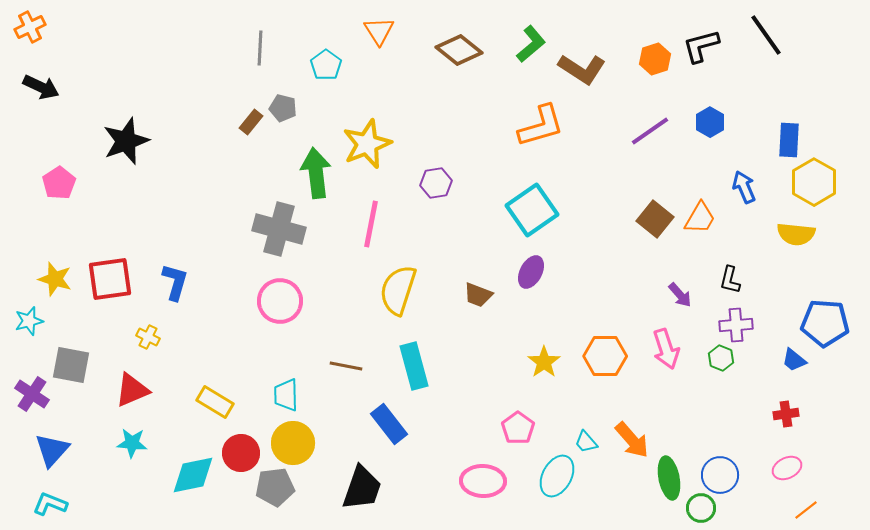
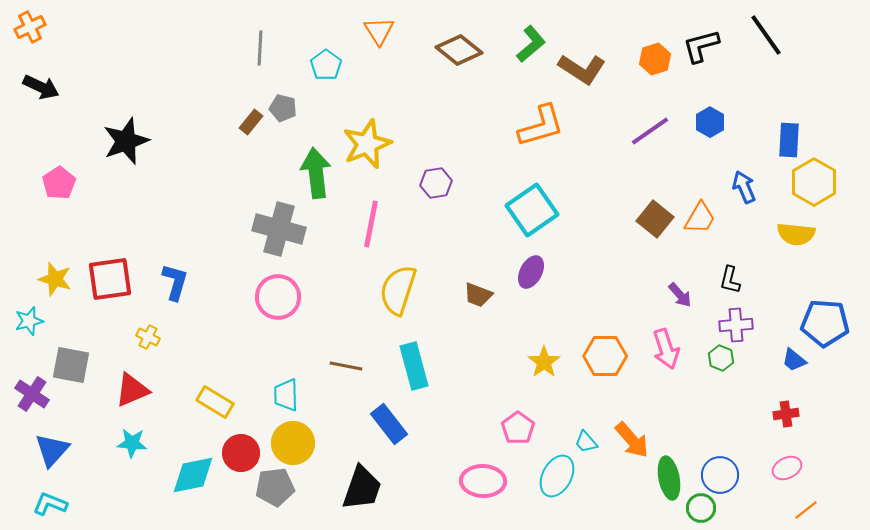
pink circle at (280, 301): moved 2 px left, 4 px up
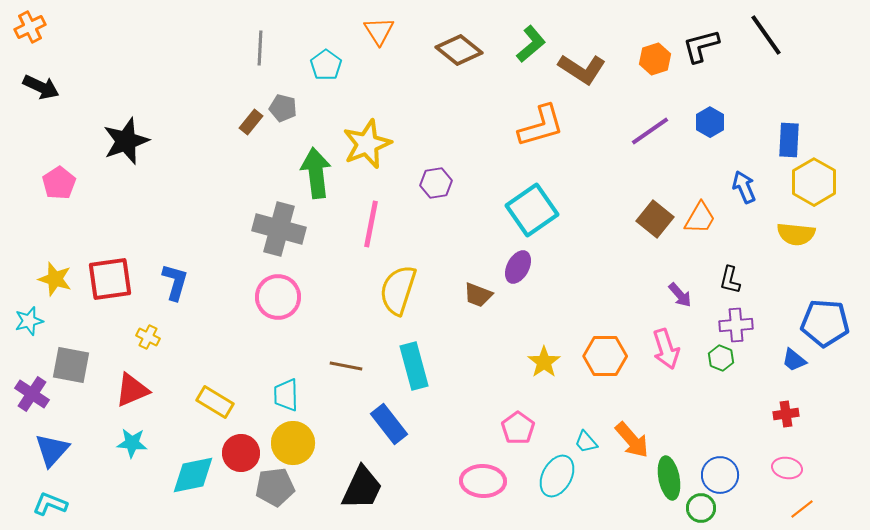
purple ellipse at (531, 272): moved 13 px left, 5 px up
pink ellipse at (787, 468): rotated 36 degrees clockwise
black trapezoid at (362, 488): rotated 6 degrees clockwise
orange line at (806, 510): moved 4 px left, 1 px up
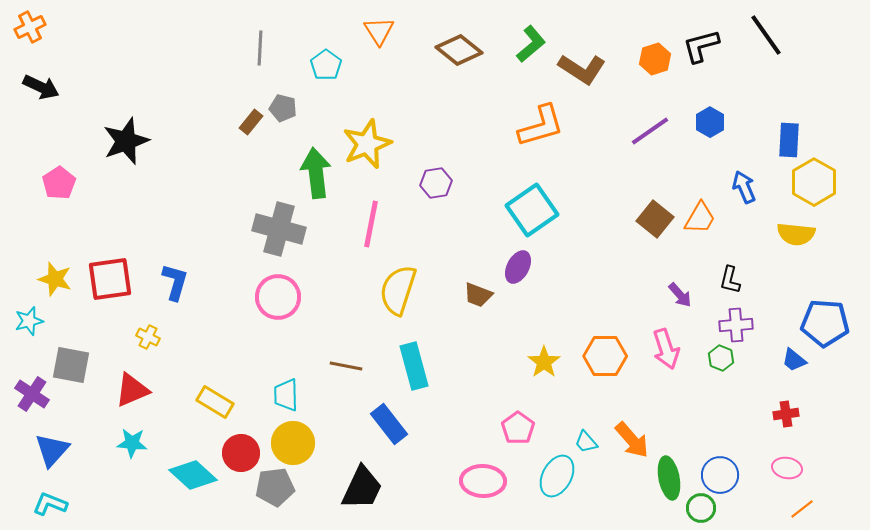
cyan diamond at (193, 475): rotated 54 degrees clockwise
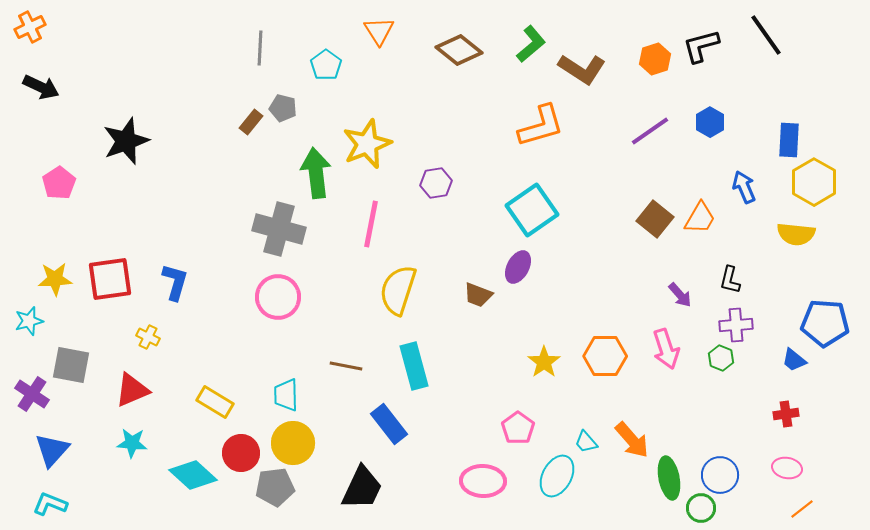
yellow star at (55, 279): rotated 20 degrees counterclockwise
